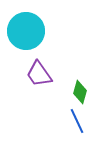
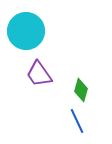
green diamond: moved 1 px right, 2 px up
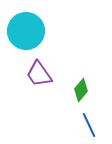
green diamond: rotated 25 degrees clockwise
blue line: moved 12 px right, 4 px down
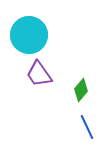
cyan circle: moved 3 px right, 4 px down
blue line: moved 2 px left, 2 px down
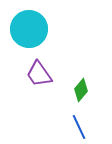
cyan circle: moved 6 px up
blue line: moved 8 px left
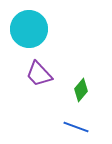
purple trapezoid: rotated 8 degrees counterclockwise
blue line: moved 3 px left; rotated 45 degrees counterclockwise
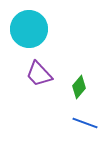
green diamond: moved 2 px left, 3 px up
blue line: moved 9 px right, 4 px up
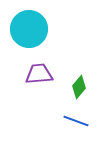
purple trapezoid: rotated 128 degrees clockwise
blue line: moved 9 px left, 2 px up
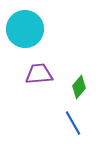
cyan circle: moved 4 px left
blue line: moved 3 px left, 2 px down; rotated 40 degrees clockwise
